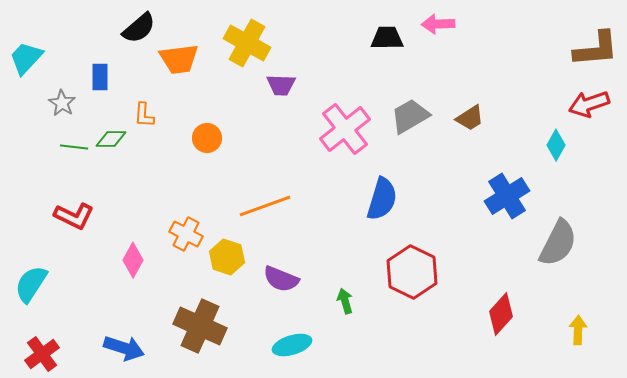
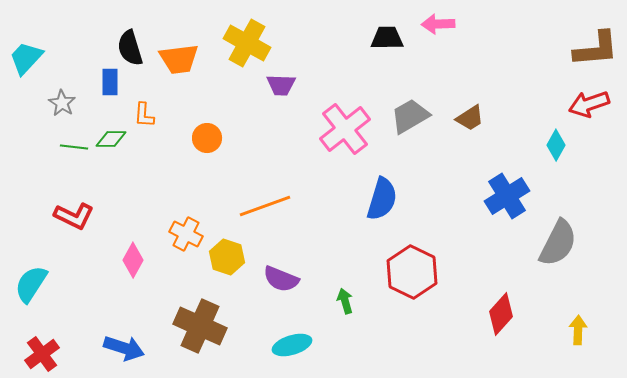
black semicircle: moved 9 px left, 20 px down; rotated 114 degrees clockwise
blue rectangle: moved 10 px right, 5 px down
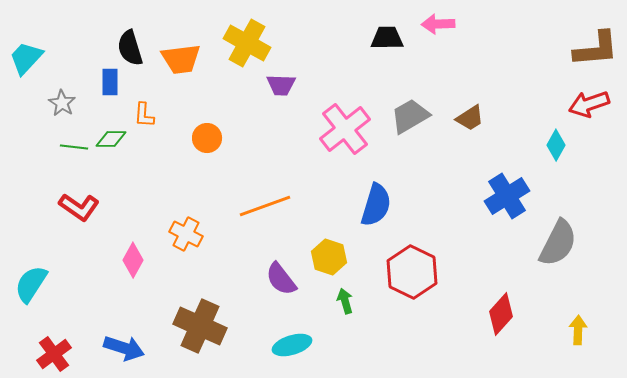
orange trapezoid: moved 2 px right
blue semicircle: moved 6 px left, 6 px down
red L-shape: moved 5 px right, 9 px up; rotated 9 degrees clockwise
yellow hexagon: moved 102 px right
purple semicircle: rotated 30 degrees clockwise
red cross: moved 12 px right
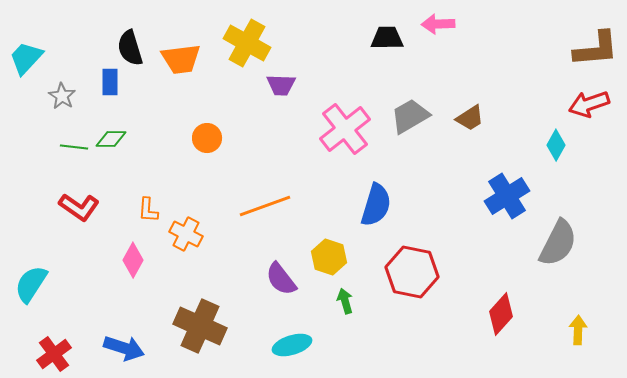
gray star: moved 7 px up
orange L-shape: moved 4 px right, 95 px down
red hexagon: rotated 15 degrees counterclockwise
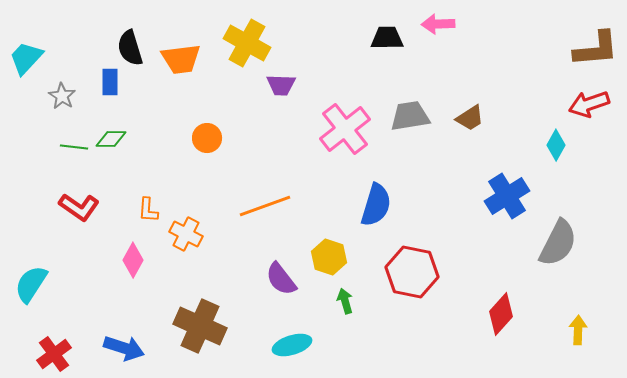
gray trapezoid: rotated 21 degrees clockwise
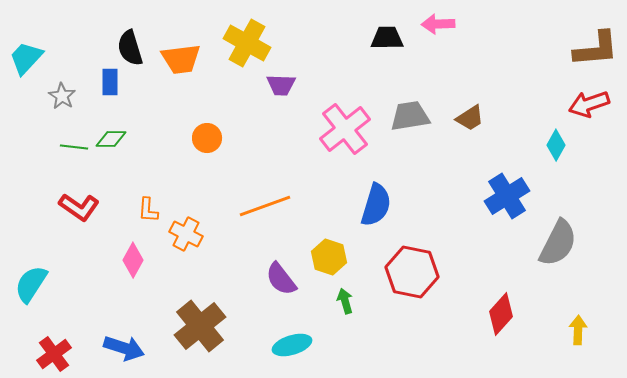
brown cross: rotated 27 degrees clockwise
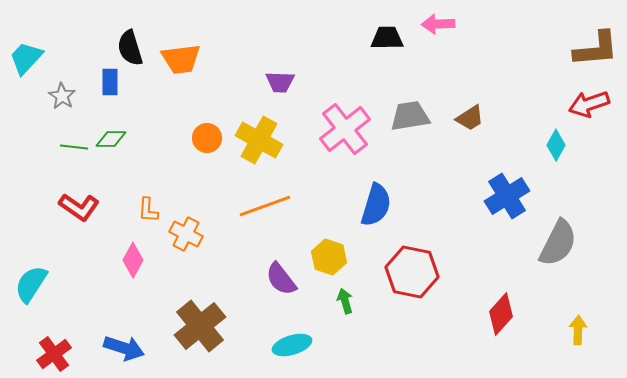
yellow cross: moved 12 px right, 97 px down
purple trapezoid: moved 1 px left, 3 px up
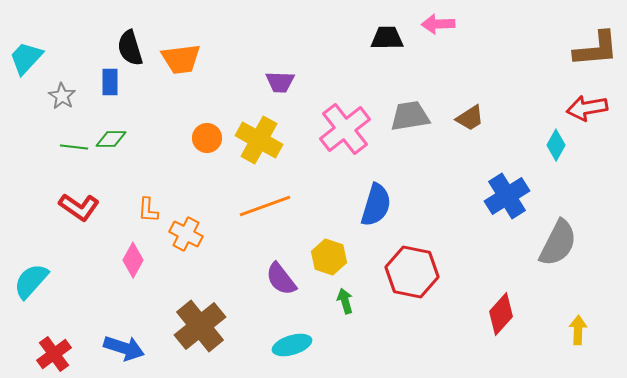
red arrow: moved 2 px left, 4 px down; rotated 9 degrees clockwise
cyan semicircle: moved 3 px up; rotated 9 degrees clockwise
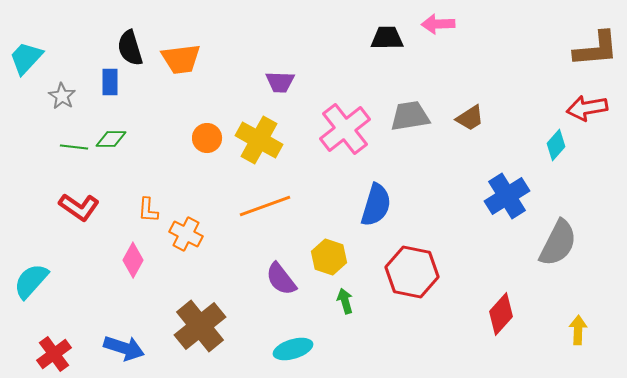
cyan diamond: rotated 12 degrees clockwise
cyan ellipse: moved 1 px right, 4 px down
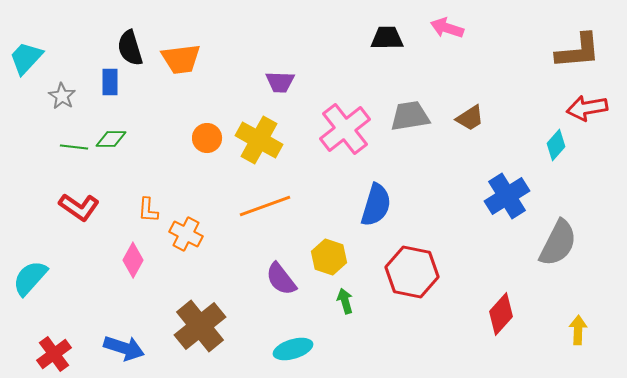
pink arrow: moved 9 px right, 4 px down; rotated 20 degrees clockwise
brown L-shape: moved 18 px left, 2 px down
cyan semicircle: moved 1 px left, 3 px up
